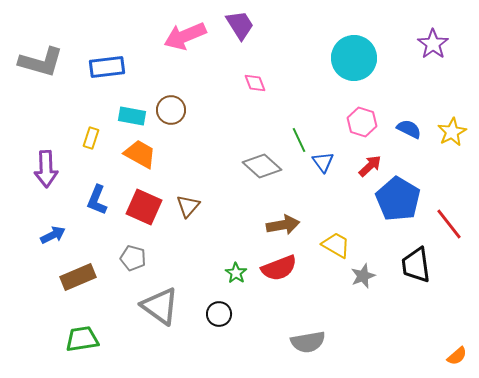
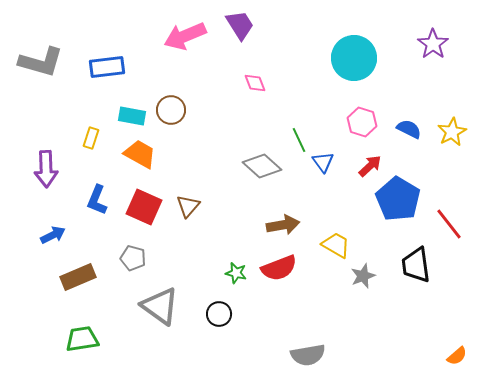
green star: rotated 20 degrees counterclockwise
gray semicircle: moved 13 px down
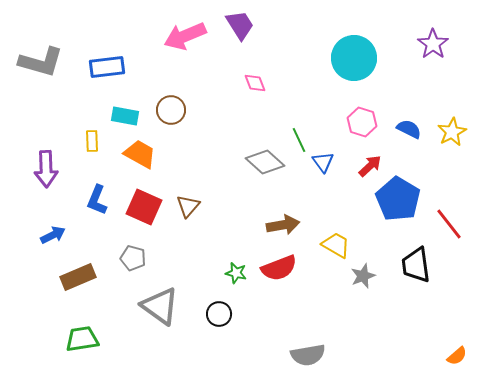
cyan rectangle: moved 7 px left
yellow rectangle: moved 1 px right, 3 px down; rotated 20 degrees counterclockwise
gray diamond: moved 3 px right, 4 px up
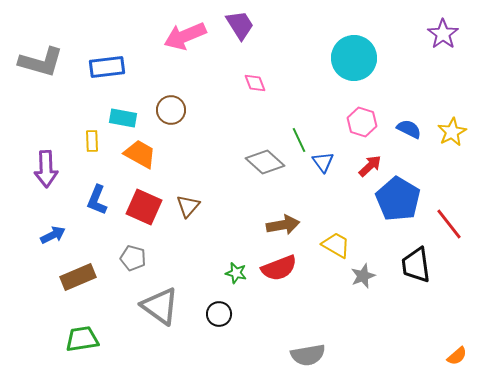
purple star: moved 10 px right, 10 px up
cyan rectangle: moved 2 px left, 2 px down
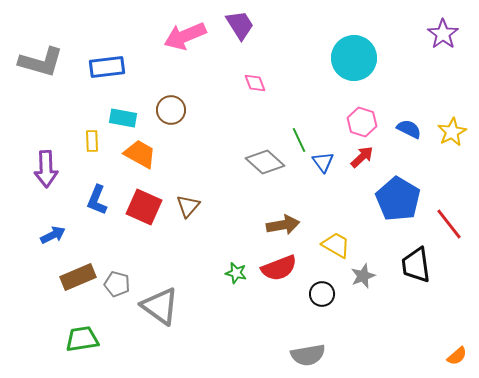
red arrow: moved 8 px left, 9 px up
gray pentagon: moved 16 px left, 26 px down
black circle: moved 103 px right, 20 px up
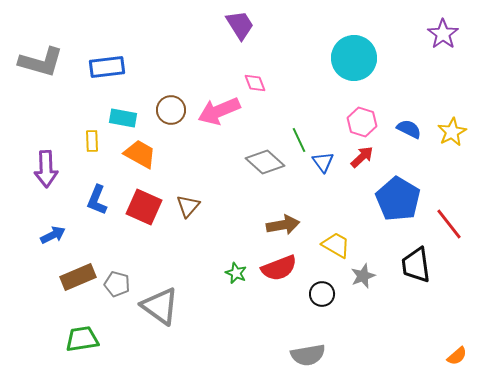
pink arrow: moved 34 px right, 75 px down
green star: rotated 10 degrees clockwise
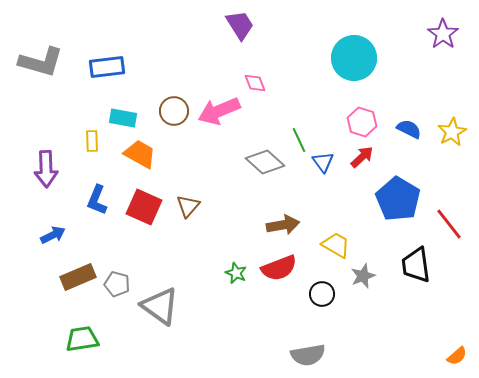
brown circle: moved 3 px right, 1 px down
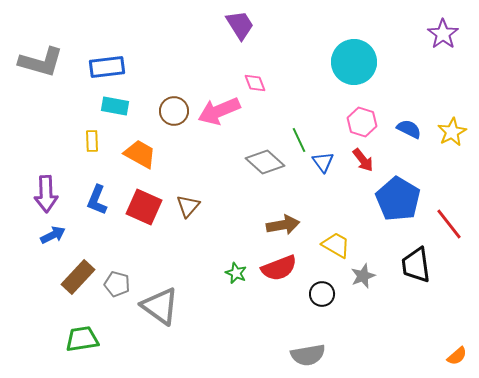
cyan circle: moved 4 px down
cyan rectangle: moved 8 px left, 12 px up
red arrow: moved 1 px right, 3 px down; rotated 95 degrees clockwise
purple arrow: moved 25 px down
brown rectangle: rotated 24 degrees counterclockwise
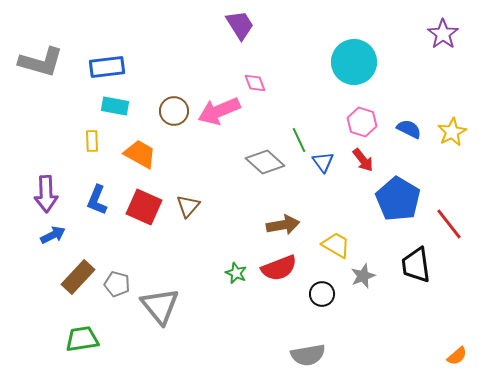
gray triangle: rotated 15 degrees clockwise
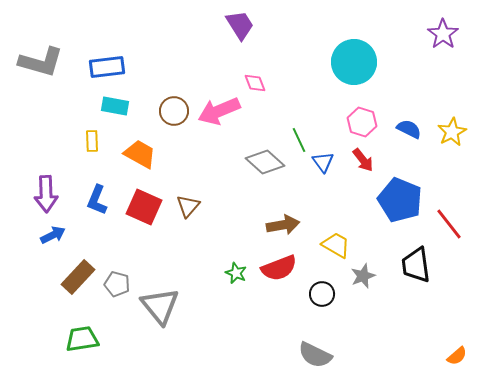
blue pentagon: moved 2 px right, 1 px down; rotated 9 degrees counterclockwise
gray semicircle: moved 7 px right; rotated 36 degrees clockwise
